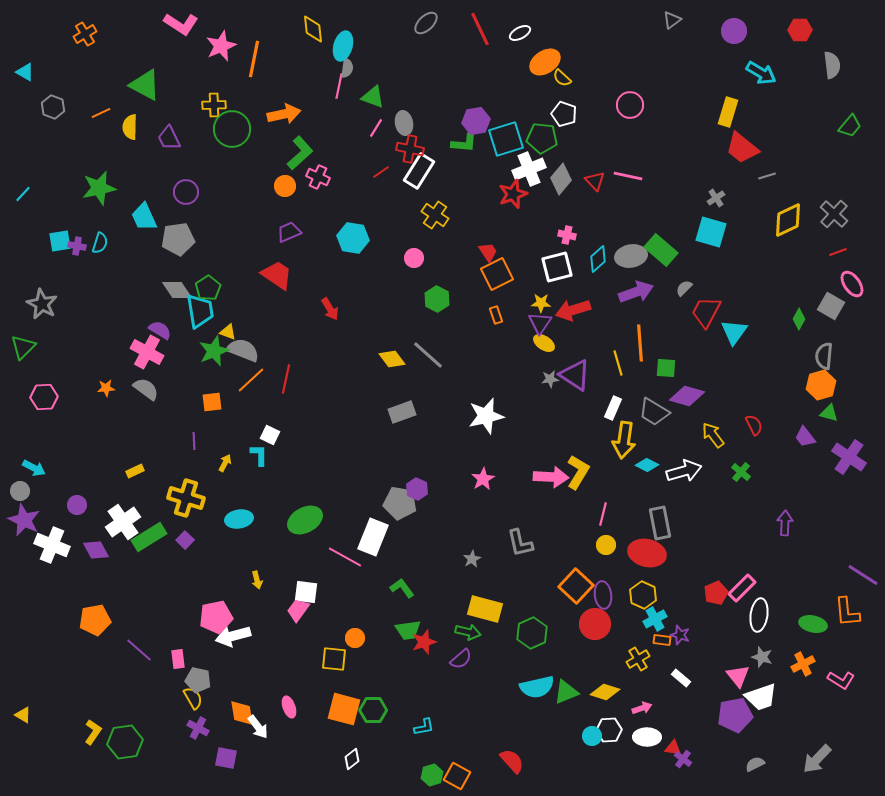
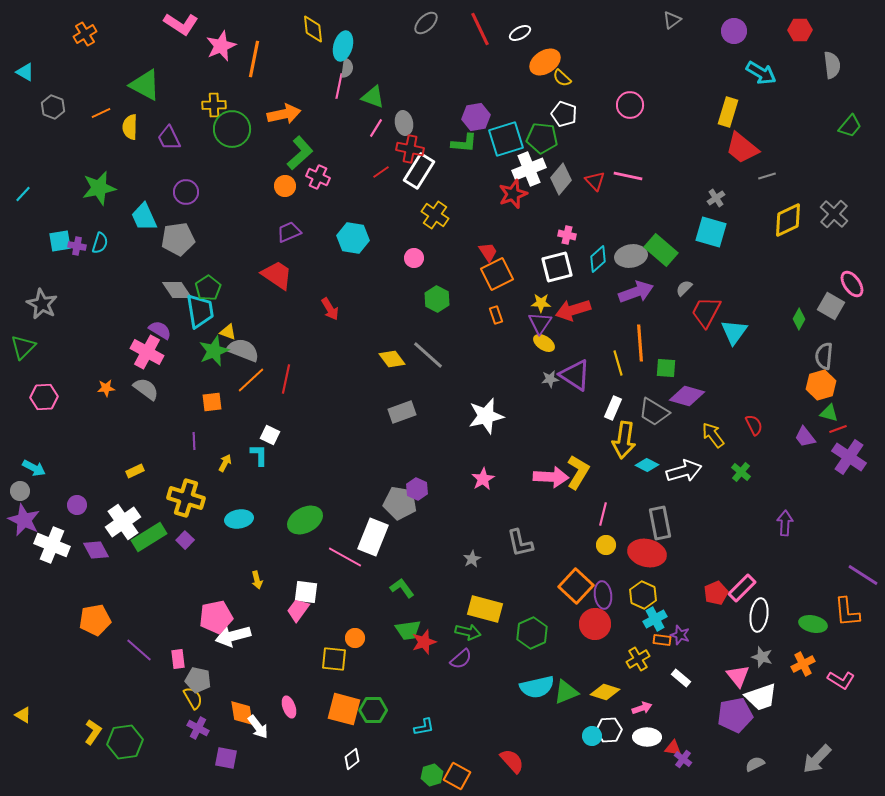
purple hexagon at (476, 121): moved 4 px up
red line at (838, 252): moved 177 px down
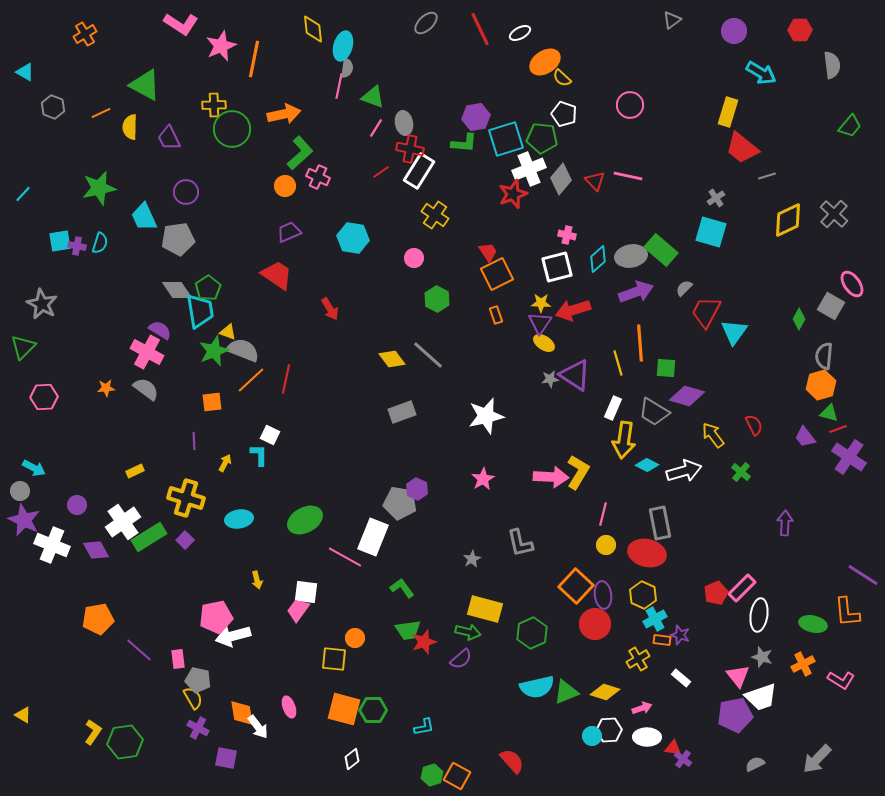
orange pentagon at (95, 620): moved 3 px right, 1 px up
